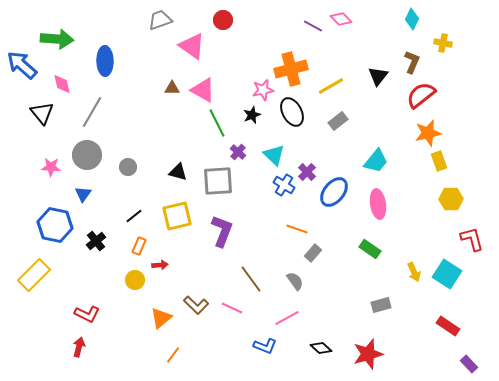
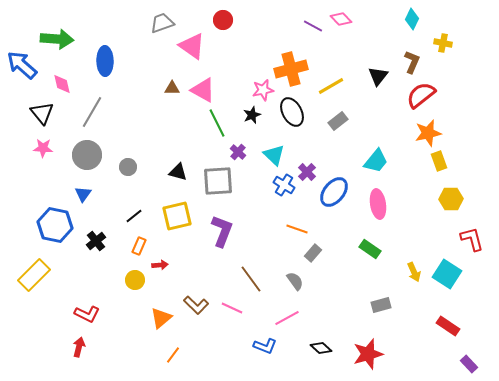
gray trapezoid at (160, 20): moved 2 px right, 3 px down
pink star at (51, 167): moved 8 px left, 19 px up
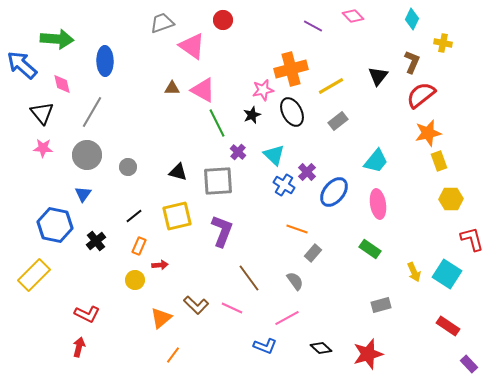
pink diamond at (341, 19): moved 12 px right, 3 px up
brown line at (251, 279): moved 2 px left, 1 px up
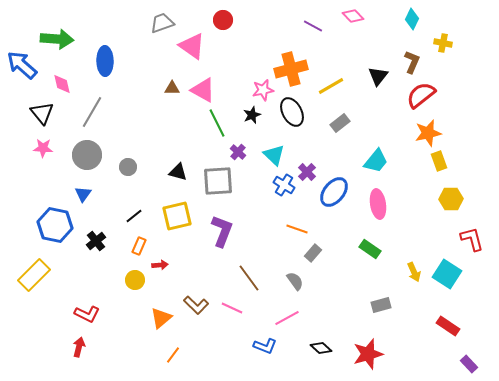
gray rectangle at (338, 121): moved 2 px right, 2 px down
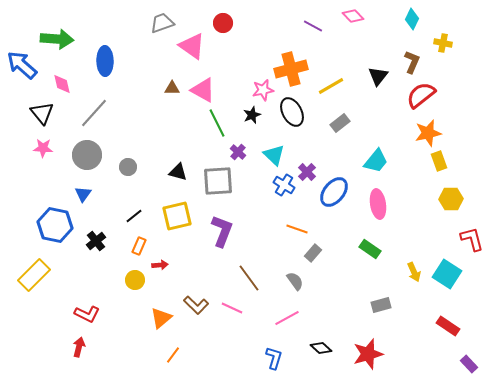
red circle at (223, 20): moved 3 px down
gray line at (92, 112): moved 2 px right, 1 px down; rotated 12 degrees clockwise
blue L-shape at (265, 346): moved 9 px right, 12 px down; rotated 95 degrees counterclockwise
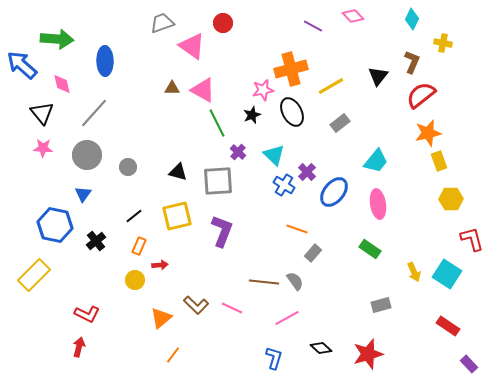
brown line at (249, 278): moved 15 px right, 4 px down; rotated 48 degrees counterclockwise
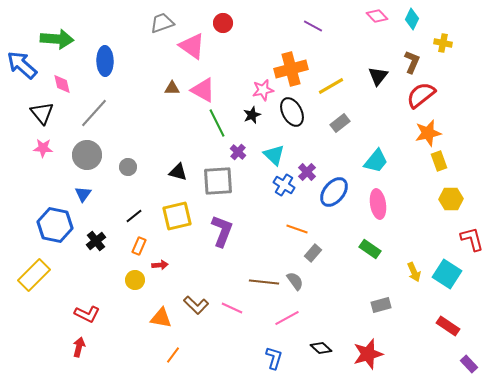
pink diamond at (353, 16): moved 24 px right
orange triangle at (161, 318): rotated 50 degrees clockwise
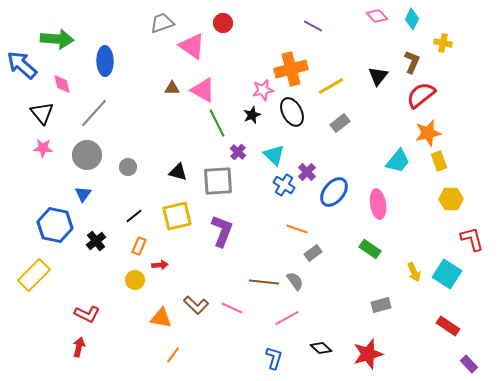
cyan trapezoid at (376, 161): moved 22 px right
gray rectangle at (313, 253): rotated 12 degrees clockwise
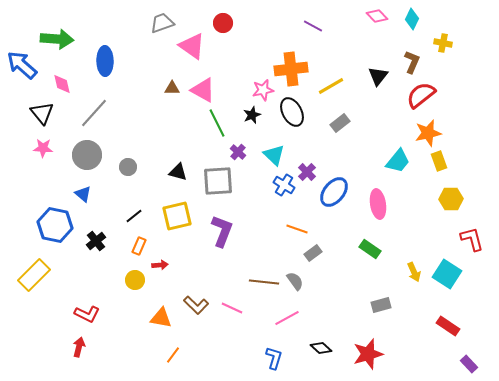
orange cross at (291, 69): rotated 8 degrees clockwise
blue triangle at (83, 194): rotated 24 degrees counterclockwise
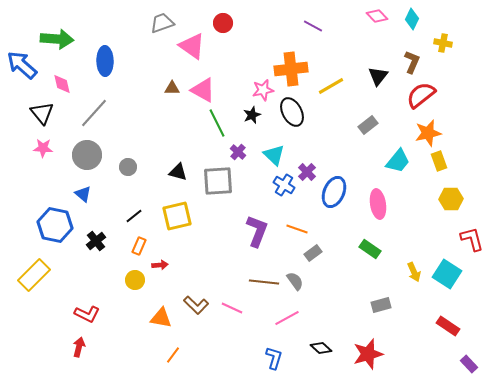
gray rectangle at (340, 123): moved 28 px right, 2 px down
blue ellipse at (334, 192): rotated 16 degrees counterclockwise
purple L-shape at (222, 231): moved 35 px right
